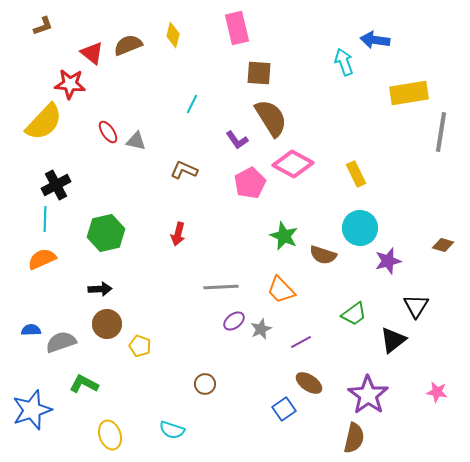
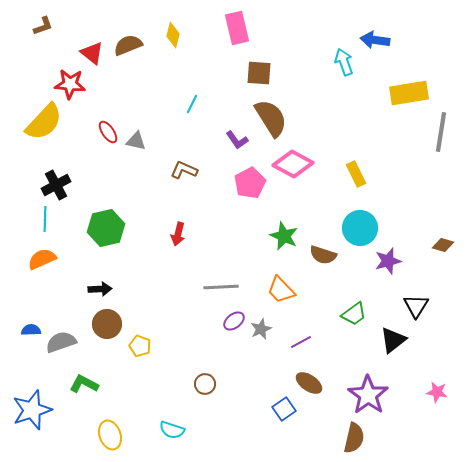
green hexagon at (106, 233): moved 5 px up
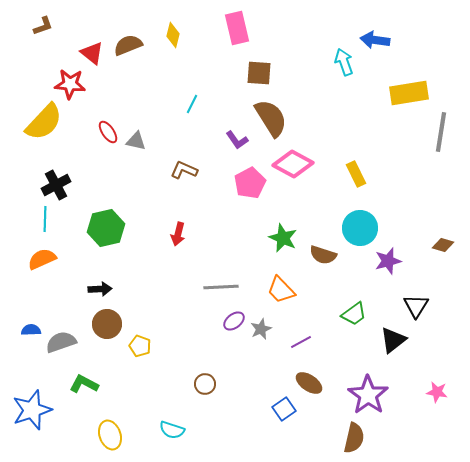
green star at (284, 236): moved 1 px left, 2 px down
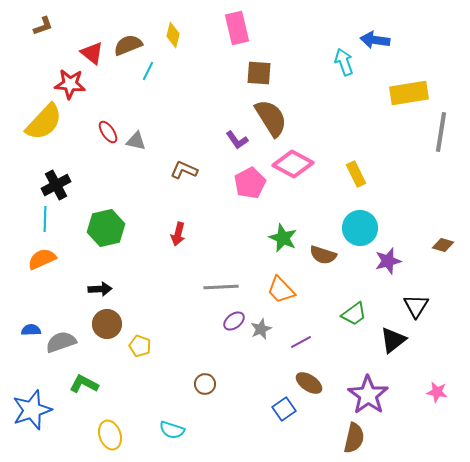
cyan line at (192, 104): moved 44 px left, 33 px up
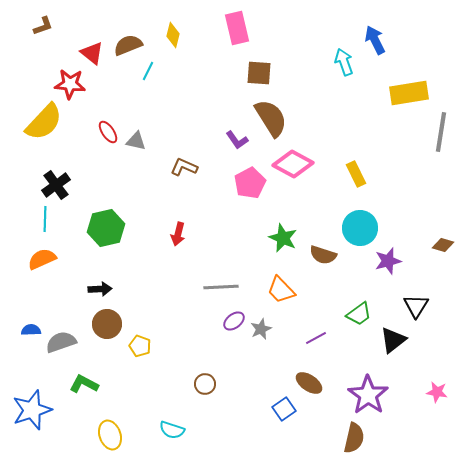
blue arrow at (375, 40): rotated 56 degrees clockwise
brown L-shape at (184, 170): moved 3 px up
black cross at (56, 185): rotated 8 degrees counterclockwise
green trapezoid at (354, 314): moved 5 px right
purple line at (301, 342): moved 15 px right, 4 px up
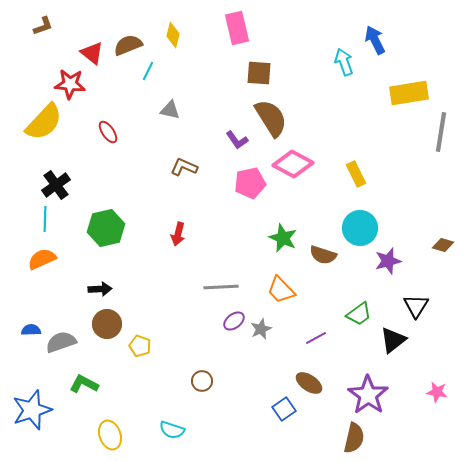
gray triangle at (136, 141): moved 34 px right, 31 px up
pink pentagon at (250, 183): rotated 16 degrees clockwise
brown circle at (205, 384): moved 3 px left, 3 px up
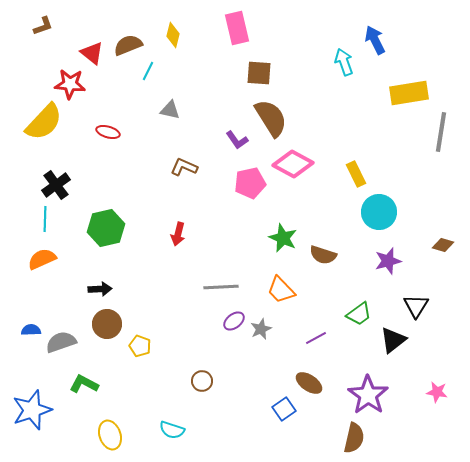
red ellipse at (108, 132): rotated 40 degrees counterclockwise
cyan circle at (360, 228): moved 19 px right, 16 px up
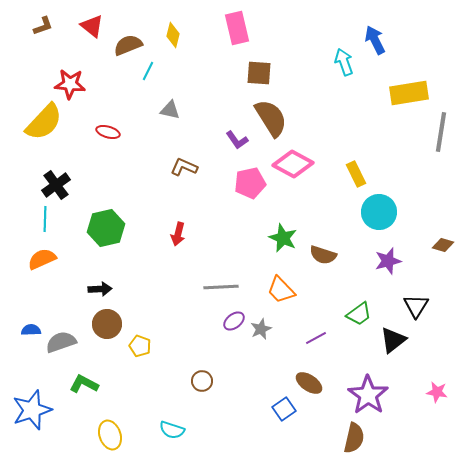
red triangle at (92, 53): moved 27 px up
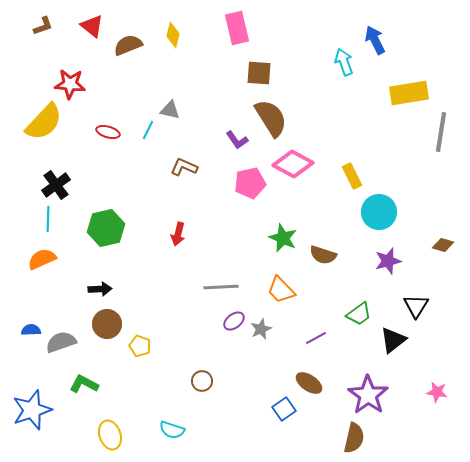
cyan line at (148, 71): moved 59 px down
yellow rectangle at (356, 174): moved 4 px left, 2 px down
cyan line at (45, 219): moved 3 px right
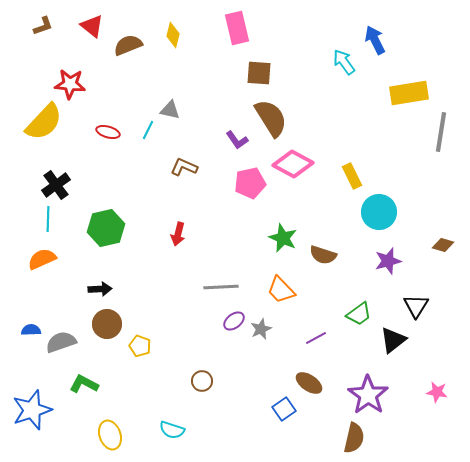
cyan arrow at (344, 62): rotated 16 degrees counterclockwise
